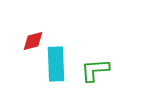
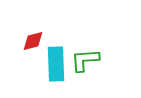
green L-shape: moved 10 px left, 10 px up
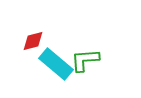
cyan rectangle: rotated 48 degrees counterclockwise
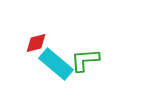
red diamond: moved 3 px right, 2 px down
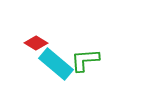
red diamond: rotated 45 degrees clockwise
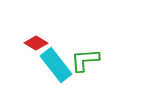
cyan rectangle: moved 1 px down; rotated 12 degrees clockwise
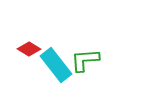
red diamond: moved 7 px left, 6 px down
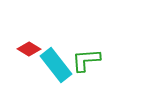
green L-shape: moved 1 px right
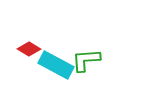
cyan rectangle: rotated 24 degrees counterclockwise
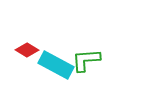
red diamond: moved 2 px left, 1 px down
